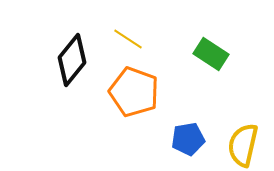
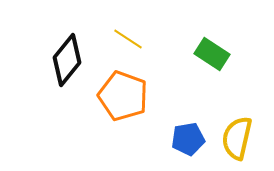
green rectangle: moved 1 px right
black diamond: moved 5 px left
orange pentagon: moved 11 px left, 4 px down
yellow semicircle: moved 6 px left, 7 px up
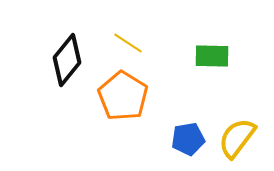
yellow line: moved 4 px down
green rectangle: moved 2 px down; rotated 32 degrees counterclockwise
orange pentagon: rotated 12 degrees clockwise
yellow semicircle: rotated 24 degrees clockwise
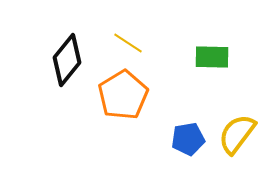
green rectangle: moved 1 px down
orange pentagon: moved 1 px up; rotated 9 degrees clockwise
yellow semicircle: moved 4 px up
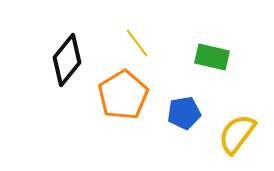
yellow line: moved 9 px right; rotated 20 degrees clockwise
green rectangle: rotated 12 degrees clockwise
blue pentagon: moved 4 px left, 26 px up
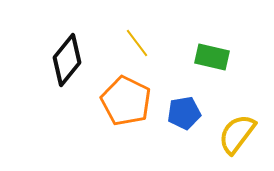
orange pentagon: moved 3 px right, 6 px down; rotated 15 degrees counterclockwise
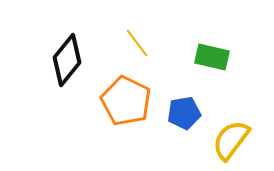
yellow semicircle: moved 6 px left, 6 px down
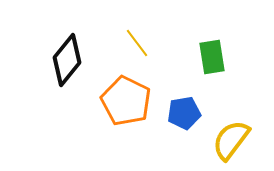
green rectangle: rotated 68 degrees clockwise
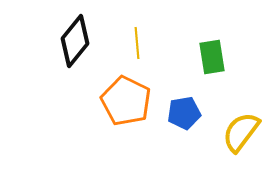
yellow line: rotated 32 degrees clockwise
black diamond: moved 8 px right, 19 px up
yellow semicircle: moved 10 px right, 8 px up
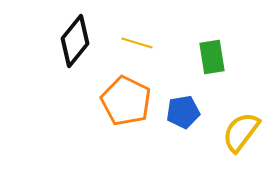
yellow line: rotated 68 degrees counterclockwise
blue pentagon: moved 1 px left, 1 px up
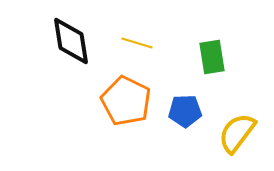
black diamond: moved 4 px left; rotated 48 degrees counterclockwise
blue pentagon: moved 2 px right, 1 px up; rotated 8 degrees clockwise
yellow semicircle: moved 4 px left, 1 px down
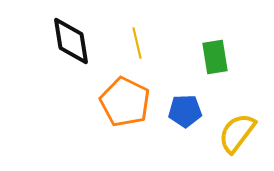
yellow line: rotated 60 degrees clockwise
green rectangle: moved 3 px right
orange pentagon: moved 1 px left, 1 px down
